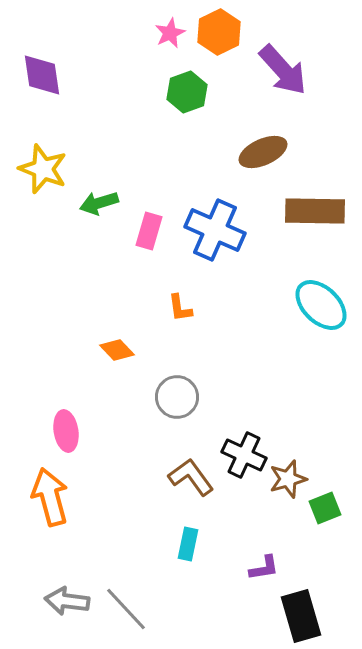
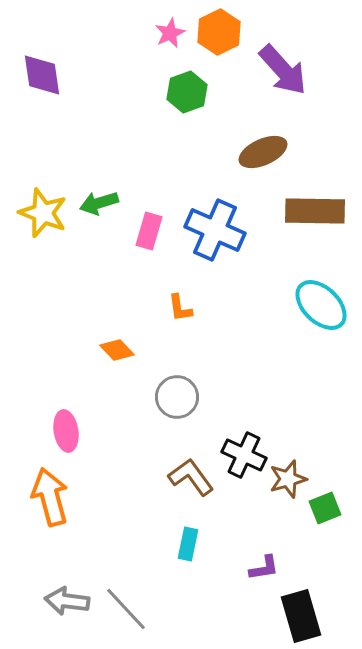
yellow star: moved 44 px down
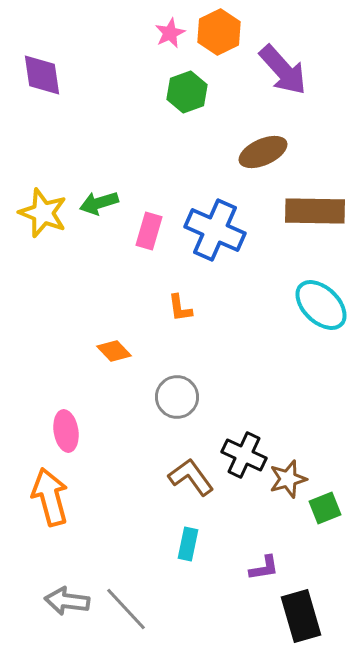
orange diamond: moved 3 px left, 1 px down
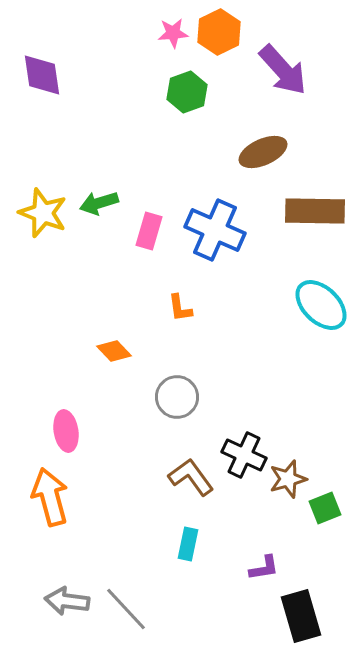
pink star: moved 3 px right; rotated 20 degrees clockwise
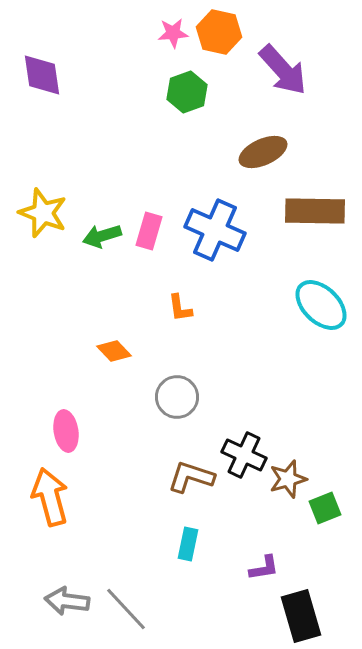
orange hexagon: rotated 21 degrees counterclockwise
green arrow: moved 3 px right, 33 px down
brown L-shape: rotated 36 degrees counterclockwise
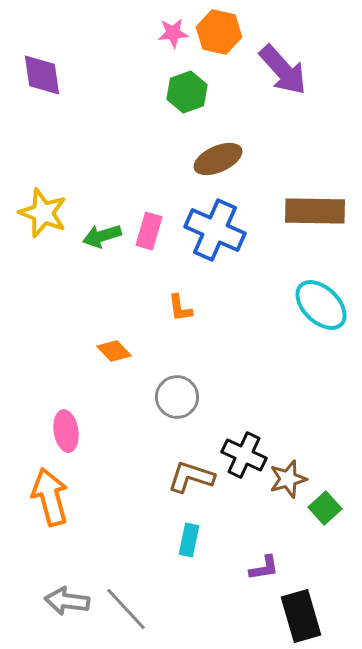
brown ellipse: moved 45 px left, 7 px down
green square: rotated 20 degrees counterclockwise
cyan rectangle: moved 1 px right, 4 px up
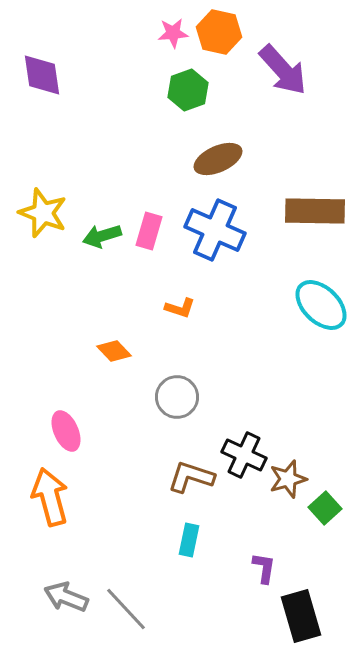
green hexagon: moved 1 px right, 2 px up
orange L-shape: rotated 64 degrees counterclockwise
pink ellipse: rotated 15 degrees counterclockwise
purple L-shape: rotated 72 degrees counterclockwise
gray arrow: moved 1 px left, 4 px up; rotated 15 degrees clockwise
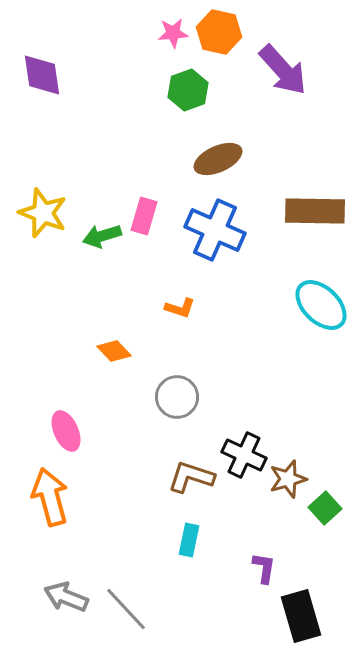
pink rectangle: moved 5 px left, 15 px up
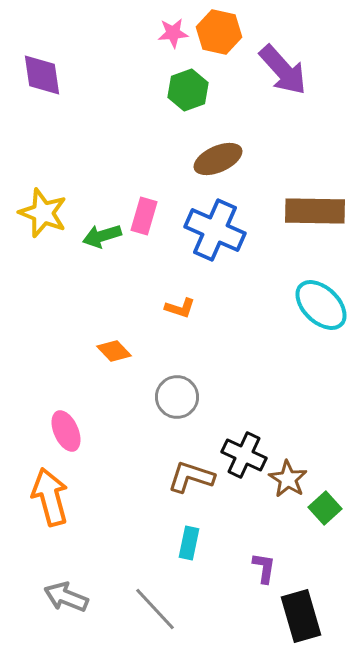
brown star: rotated 24 degrees counterclockwise
cyan rectangle: moved 3 px down
gray line: moved 29 px right
